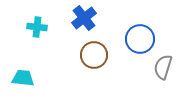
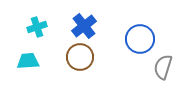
blue cross: moved 8 px down
cyan cross: rotated 24 degrees counterclockwise
brown circle: moved 14 px left, 2 px down
cyan trapezoid: moved 5 px right, 17 px up; rotated 10 degrees counterclockwise
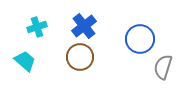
cyan trapezoid: moved 3 px left; rotated 45 degrees clockwise
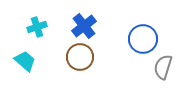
blue circle: moved 3 px right
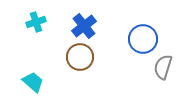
cyan cross: moved 1 px left, 5 px up
cyan trapezoid: moved 8 px right, 21 px down
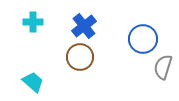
cyan cross: moved 3 px left; rotated 18 degrees clockwise
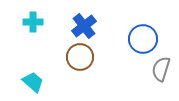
gray semicircle: moved 2 px left, 2 px down
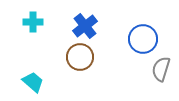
blue cross: moved 1 px right
